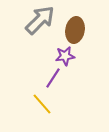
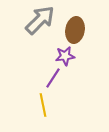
yellow line: moved 1 px right, 1 px down; rotated 30 degrees clockwise
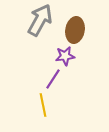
gray arrow: rotated 16 degrees counterclockwise
purple line: moved 1 px down
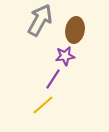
yellow line: rotated 60 degrees clockwise
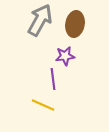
brown ellipse: moved 6 px up
purple line: rotated 40 degrees counterclockwise
yellow line: rotated 65 degrees clockwise
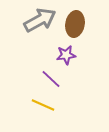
gray arrow: rotated 32 degrees clockwise
purple star: moved 1 px right, 1 px up
purple line: moved 2 px left; rotated 40 degrees counterclockwise
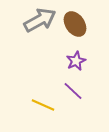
brown ellipse: rotated 45 degrees counterclockwise
purple star: moved 10 px right, 6 px down; rotated 18 degrees counterclockwise
purple line: moved 22 px right, 12 px down
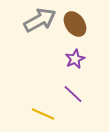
purple star: moved 1 px left, 2 px up
purple line: moved 3 px down
yellow line: moved 9 px down
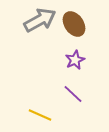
brown ellipse: moved 1 px left
purple star: moved 1 px down
yellow line: moved 3 px left, 1 px down
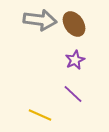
gray arrow: rotated 36 degrees clockwise
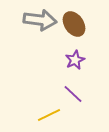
yellow line: moved 9 px right; rotated 50 degrees counterclockwise
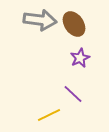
purple star: moved 5 px right, 2 px up
